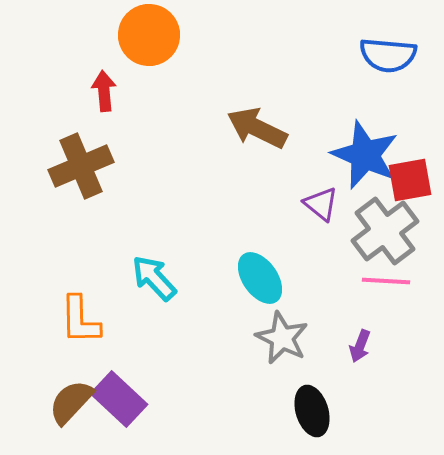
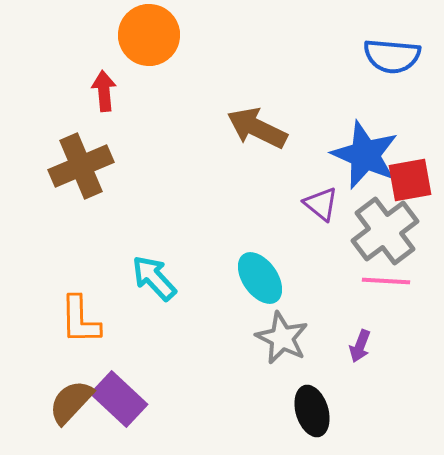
blue semicircle: moved 4 px right, 1 px down
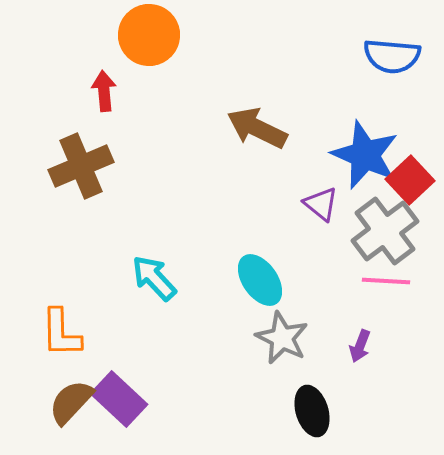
red square: rotated 33 degrees counterclockwise
cyan ellipse: moved 2 px down
orange L-shape: moved 19 px left, 13 px down
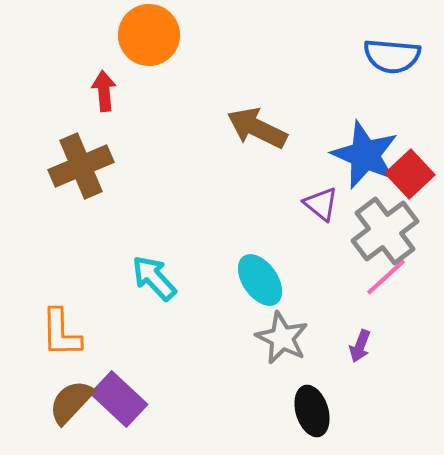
red square: moved 6 px up
pink line: moved 4 px up; rotated 45 degrees counterclockwise
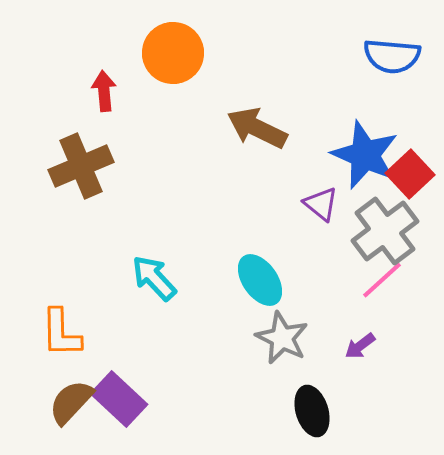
orange circle: moved 24 px right, 18 px down
pink line: moved 4 px left, 3 px down
purple arrow: rotated 32 degrees clockwise
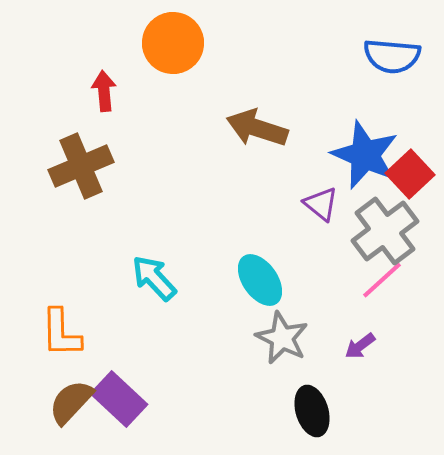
orange circle: moved 10 px up
brown arrow: rotated 8 degrees counterclockwise
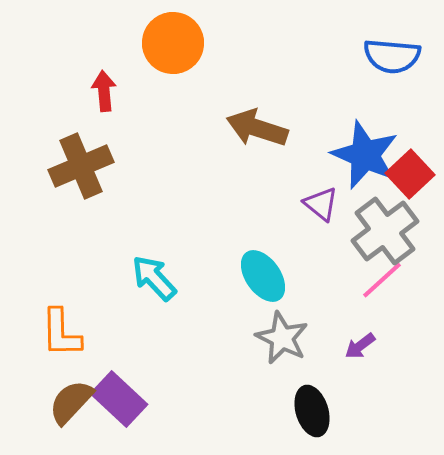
cyan ellipse: moved 3 px right, 4 px up
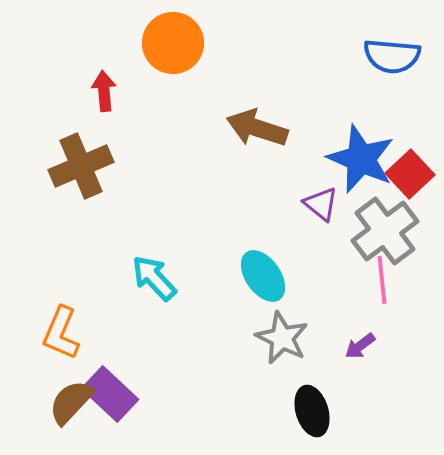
blue star: moved 4 px left, 4 px down
pink line: rotated 54 degrees counterclockwise
orange L-shape: rotated 24 degrees clockwise
purple rectangle: moved 9 px left, 5 px up
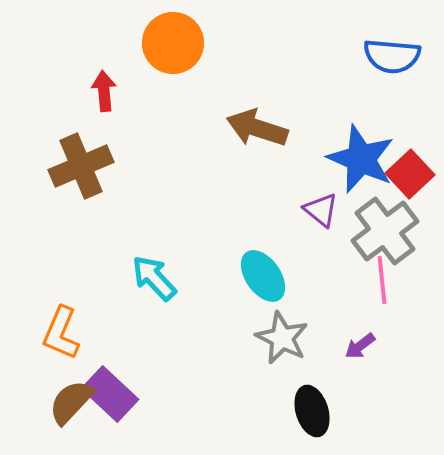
purple triangle: moved 6 px down
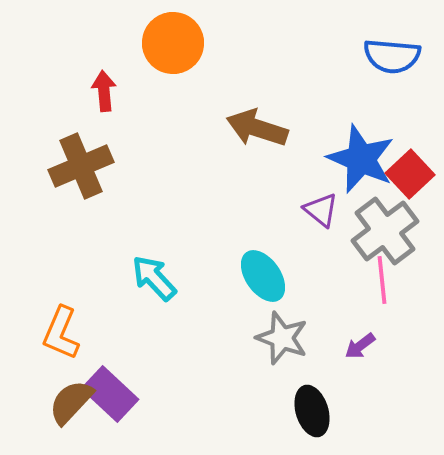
gray star: rotated 6 degrees counterclockwise
